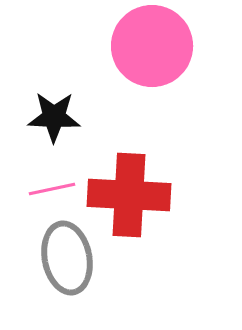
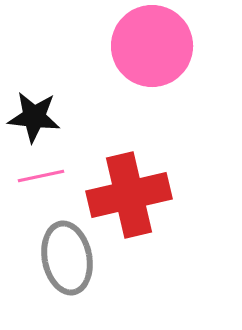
black star: moved 20 px left; rotated 4 degrees clockwise
pink line: moved 11 px left, 13 px up
red cross: rotated 16 degrees counterclockwise
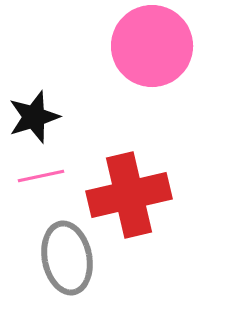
black star: rotated 24 degrees counterclockwise
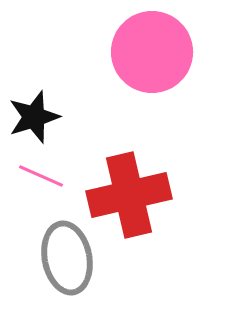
pink circle: moved 6 px down
pink line: rotated 36 degrees clockwise
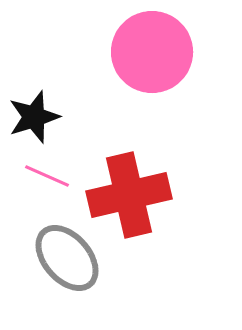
pink line: moved 6 px right
gray ellipse: rotated 30 degrees counterclockwise
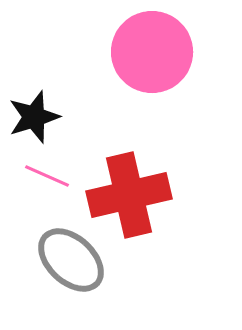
gray ellipse: moved 4 px right, 2 px down; rotated 6 degrees counterclockwise
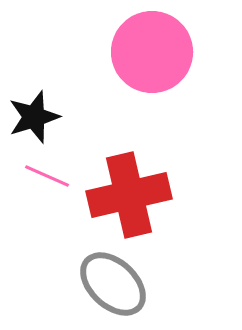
gray ellipse: moved 42 px right, 24 px down
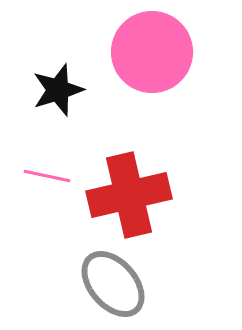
black star: moved 24 px right, 27 px up
pink line: rotated 12 degrees counterclockwise
gray ellipse: rotated 6 degrees clockwise
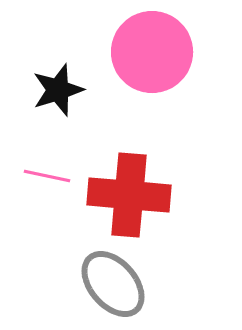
red cross: rotated 18 degrees clockwise
